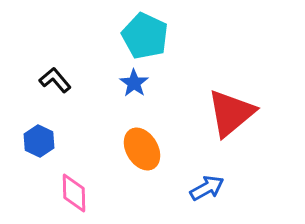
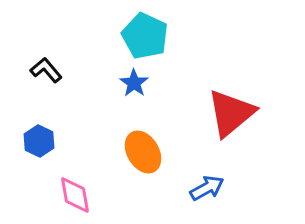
black L-shape: moved 9 px left, 10 px up
orange ellipse: moved 1 px right, 3 px down
pink diamond: moved 1 px right, 2 px down; rotated 9 degrees counterclockwise
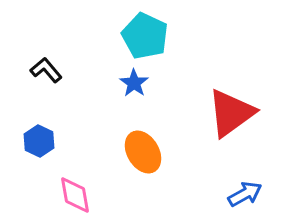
red triangle: rotated 4 degrees clockwise
blue arrow: moved 38 px right, 6 px down
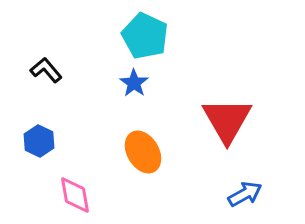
red triangle: moved 4 px left, 7 px down; rotated 24 degrees counterclockwise
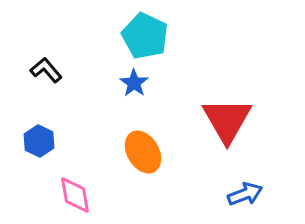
blue arrow: rotated 8 degrees clockwise
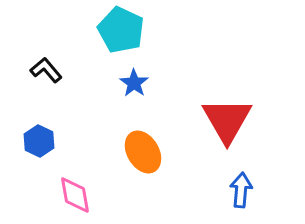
cyan pentagon: moved 24 px left, 6 px up
blue arrow: moved 4 px left, 4 px up; rotated 64 degrees counterclockwise
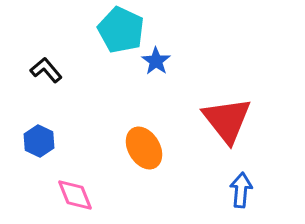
blue star: moved 22 px right, 22 px up
red triangle: rotated 8 degrees counterclockwise
orange ellipse: moved 1 px right, 4 px up
pink diamond: rotated 12 degrees counterclockwise
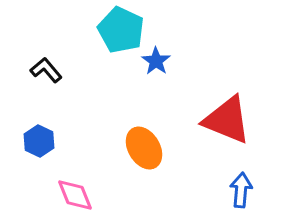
red triangle: rotated 30 degrees counterclockwise
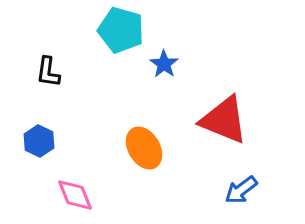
cyan pentagon: rotated 9 degrees counterclockwise
blue star: moved 8 px right, 3 px down
black L-shape: moved 2 px right, 2 px down; rotated 132 degrees counterclockwise
red triangle: moved 3 px left
blue arrow: rotated 132 degrees counterclockwise
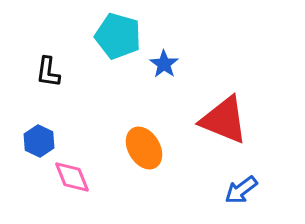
cyan pentagon: moved 3 px left, 6 px down
pink diamond: moved 3 px left, 18 px up
